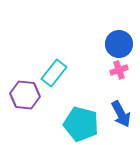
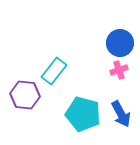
blue circle: moved 1 px right, 1 px up
cyan rectangle: moved 2 px up
cyan pentagon: moved 2 px right, 10 px up
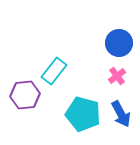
blue circle: moved 1 px left
pink cross: moved 2 px left, 6 px down; rotated 18 degrees counterclockwise
purple hexagon: rotated 12 degrees counterclockwise
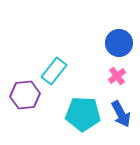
cyan pentagon: rotated 12 degrees counterclockwise
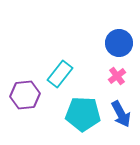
cyan rectangle: moved 6 px right, 3 px down
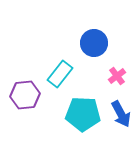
blue circle: moved 25 px left
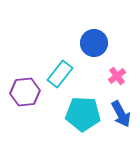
purple hexagon: moved 3 px up
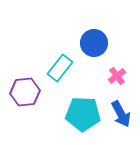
cyan rectangle: moved 6 px up
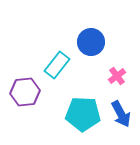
blue circle: moved 3 px left, 1 px up
cyan rectangle: moved 3 px left, 3 px up
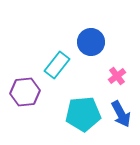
cyan pentagon: rotated 8 degrees counterclockwise
